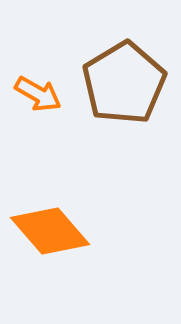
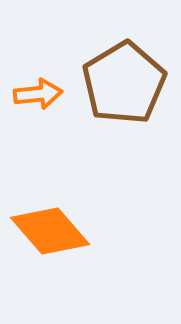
orange arrow: rotated 36 degrees counterclockwise
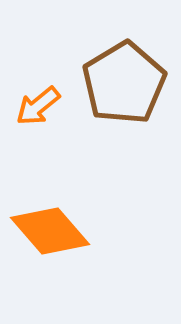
orange arrow: moved 12 px down; rotated 147 degrees clockwise
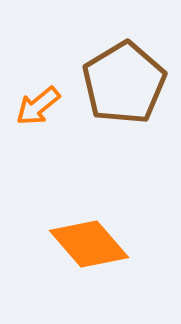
orange diamond: moved 39 px right, 13 px down
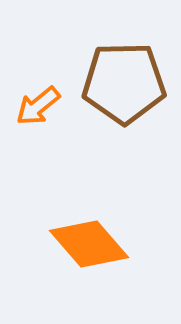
brown pentagon: rotated 30 degrees clockwise
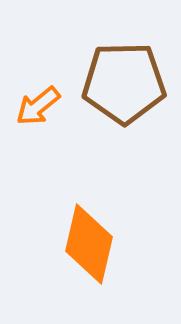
orange diamond: rotated 54 degrees clockwise
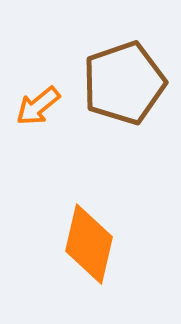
brown pentagon: rotated 18 degrees counterclockwise
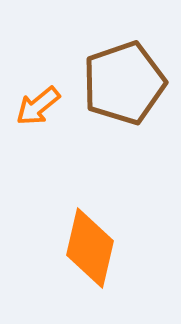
orange diamond: moved 1 px right, 4 px down
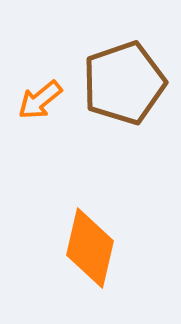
orange arrow: moved 2 px right, 6 px up
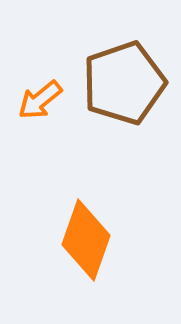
orange diamond: moved 4 px left, 8 px up; rotated 6 degrees clockwise
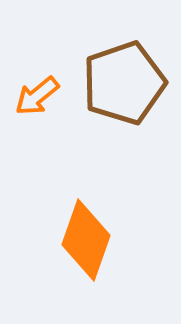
orange arrow: moved 3 px left, 4 px up
